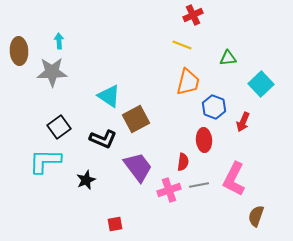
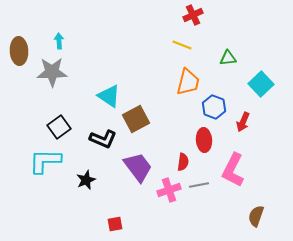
pink L-shape: moved 1 px left, 9 px up
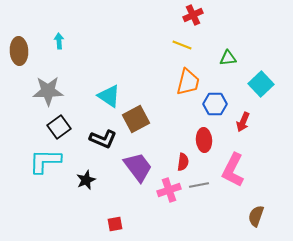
gray star: moved 4 px left, 19 px down
blue hexagon: moved 1 px right, 3 px up; rotated 20 degrees counterclockwise
